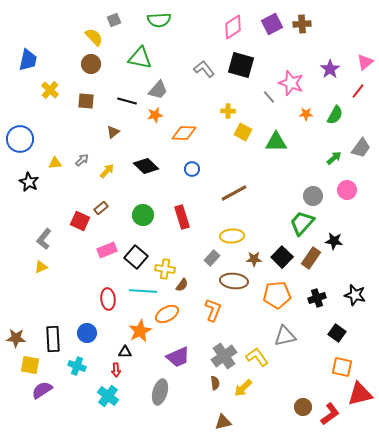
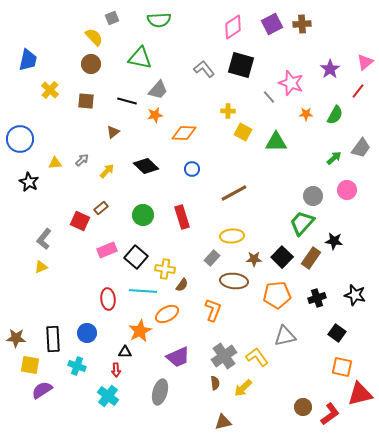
gray square at (114, 20): moved 2 px left, 2 px up
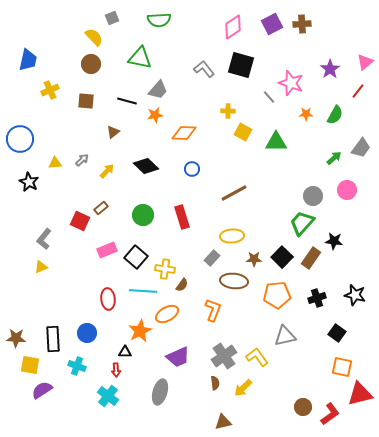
yellow cross at (50, 90): rotated 24 degrees clockwise
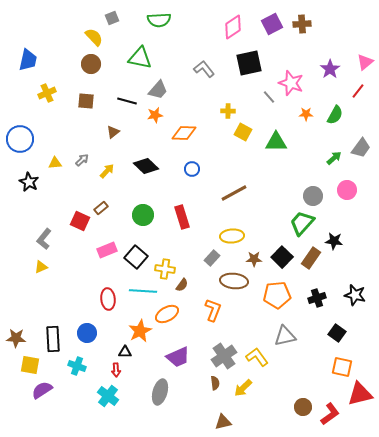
black square at (241, 65): moved 8 px right, 2 px up; rotated 28 degrees counterclockwise
yellow cross at (50, 90): moved 3 px left, 3 px down
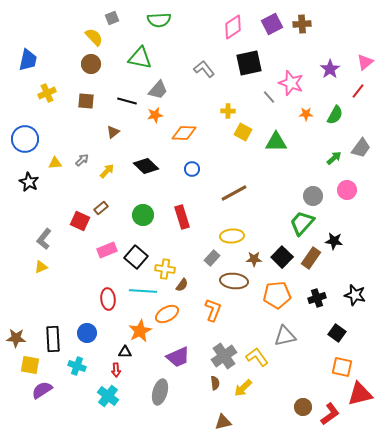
blue circle at (20, 139): moved 5 px right
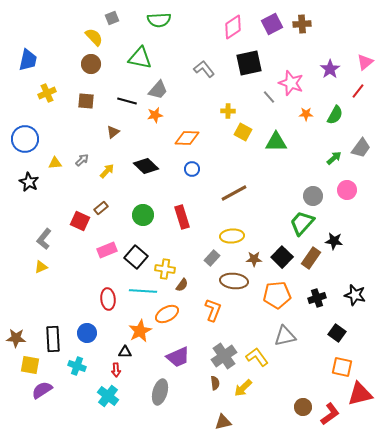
orange diamond at (184, 133): moved 3 px right, 5 px down
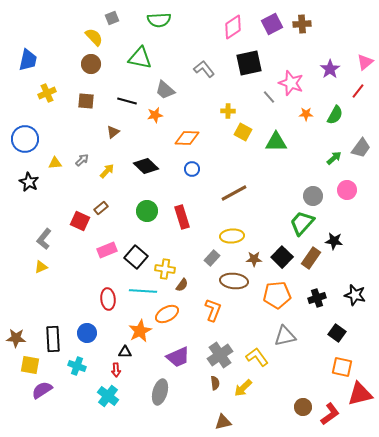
gray trapezoid at (158, 90): moved 7 px right; rotated 90 degrees clockwise
green circle at (143, 215): moved 4 px right, 4 px up
gray cross at (224, 356): moved 4 px left, 1 px up
